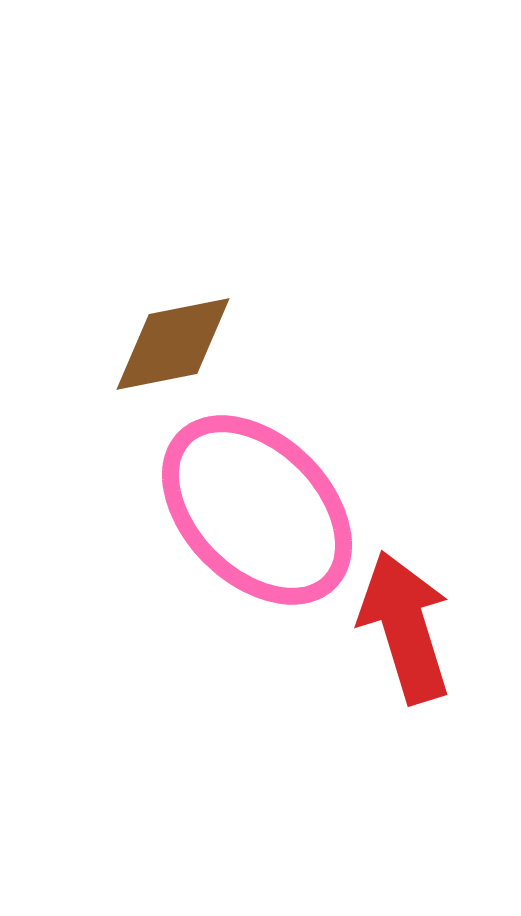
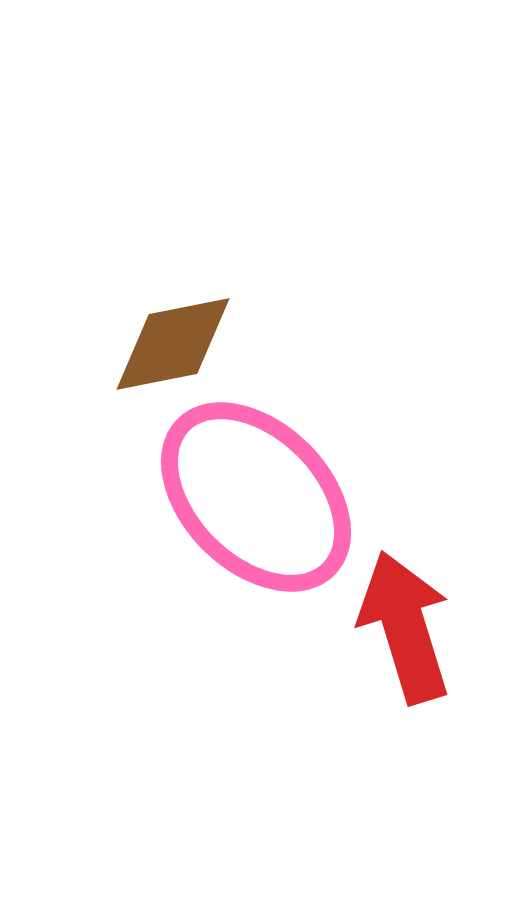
pink ellipse: moved 1 px left, 13 px up
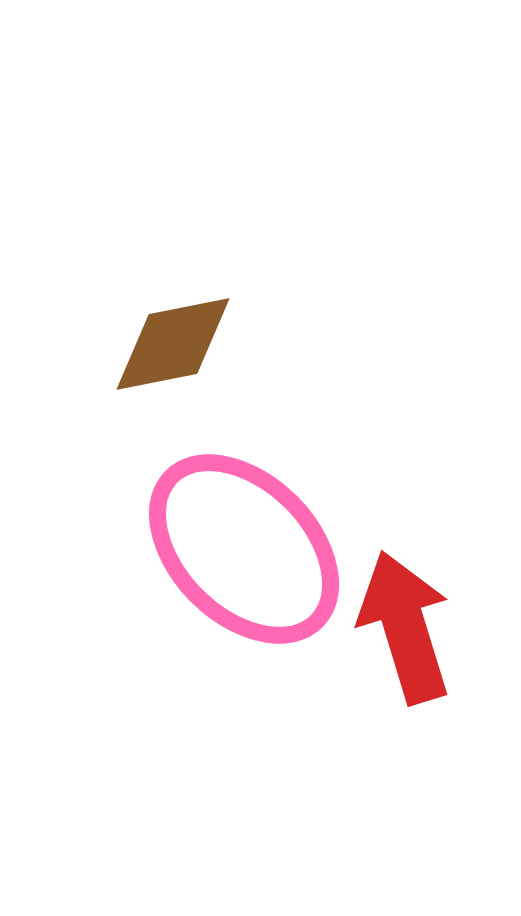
pink ellipse: moved 12 px left, 52 px down
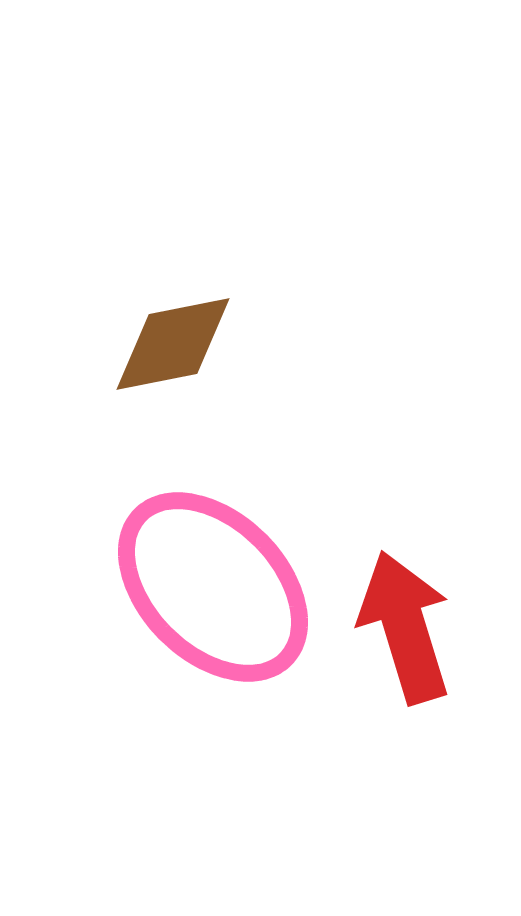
pink ellipse: moved 31 px left, 38 px down
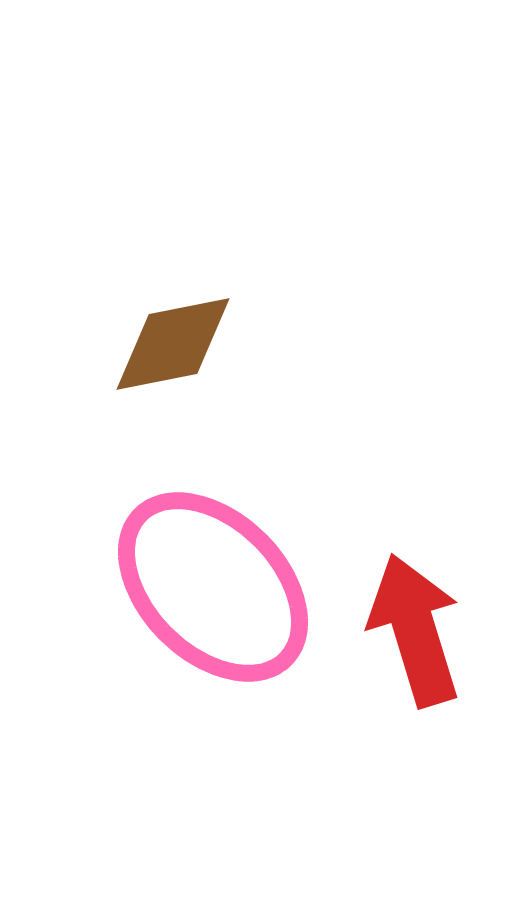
red arrow: moved 10 px right, 3 px down
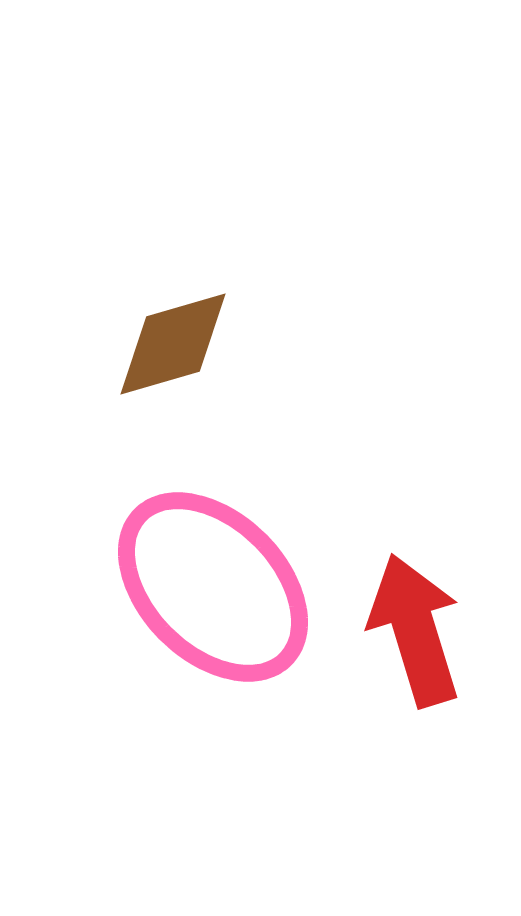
brown diamond: rotated 5 degrees counterclockwise
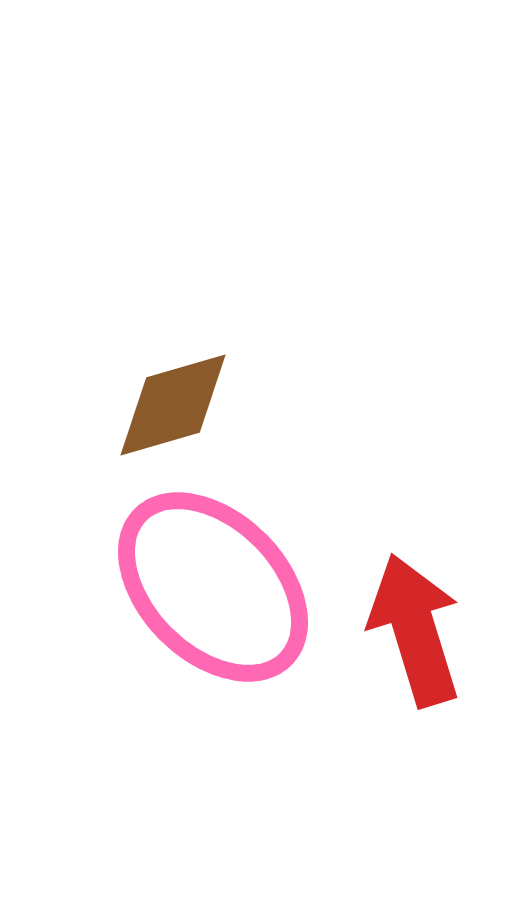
brown diamond: moved 61 px down
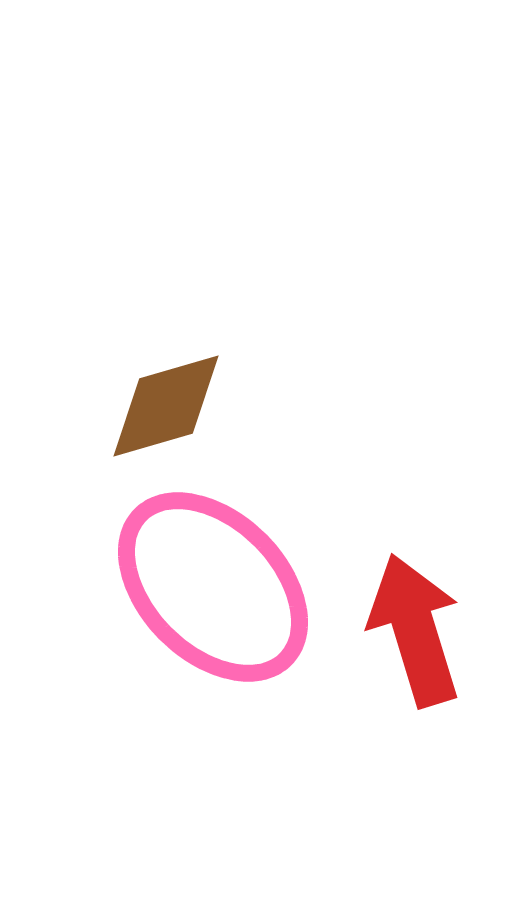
brown diamond: moved 7 px left, 1 px down
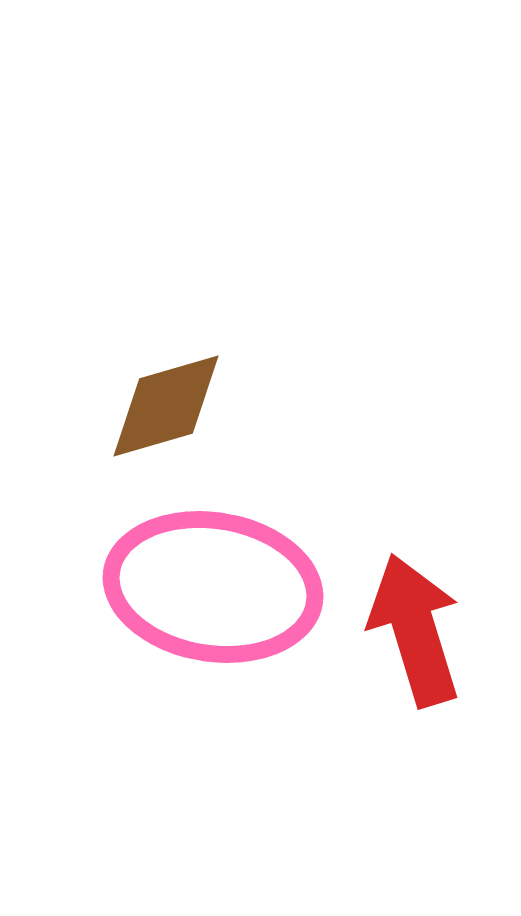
pink ellipse: rotated 36 degrees counterclockwise
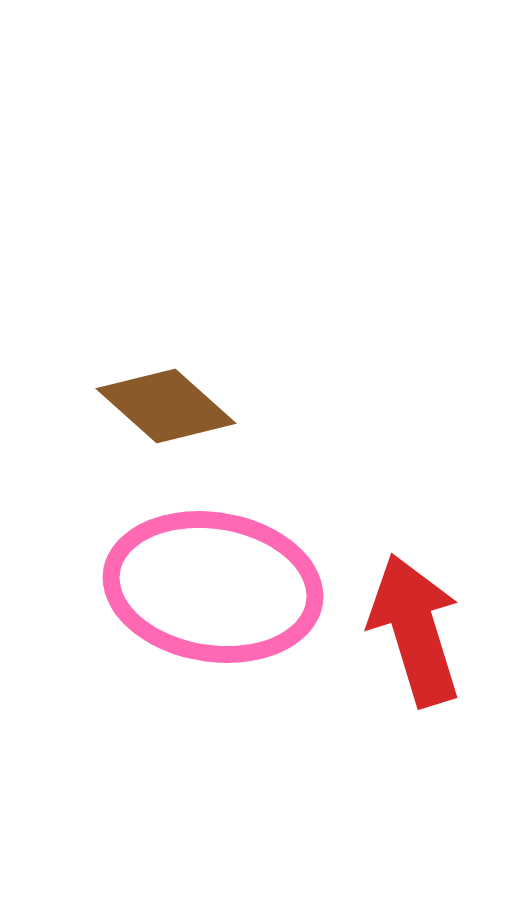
brown diamond: rotated 58 degrees clockwise
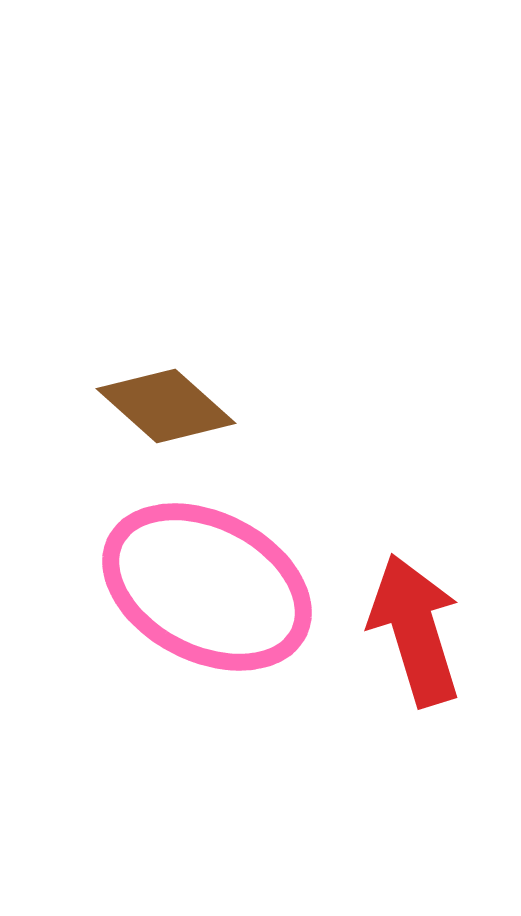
pink ellipse: moved 6 px left; rotated 18 degrees clockwise
